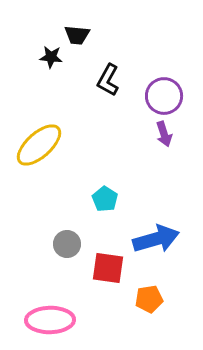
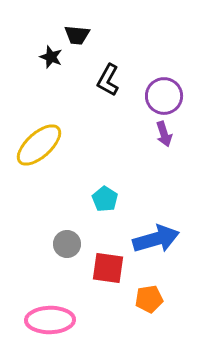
black star: rotated 15 degrees clockwise
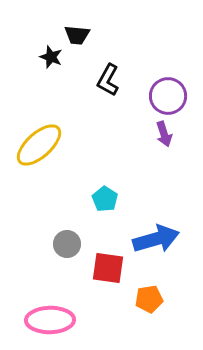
purple circle: moved 4 px right
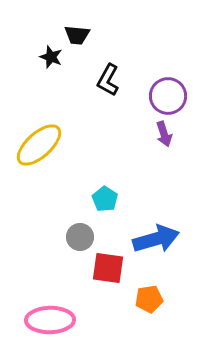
gray circle: moved 13 px right, 7 px up
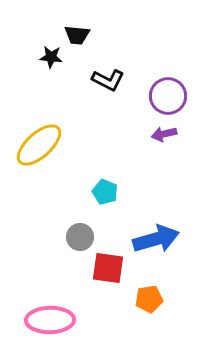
black star: rotated 15 degrees counterclockwise
black L-shape: rotated 92 degrees counterclockwise
purple arrow: rotated 95 degrees clockwise
cyan pentagon: moved 7 px up; rotated 10 degrees counterclockwise
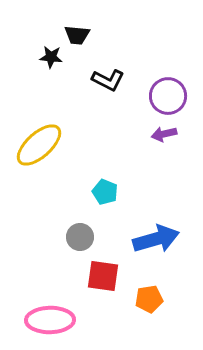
red square: moved 5 px left, 8 px down
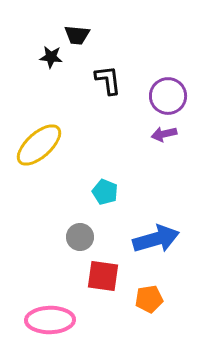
black L-shape: rotated 124 degrees counterclockwise
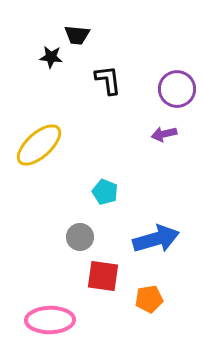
purple circle: moved 9 px right, 7 px up
